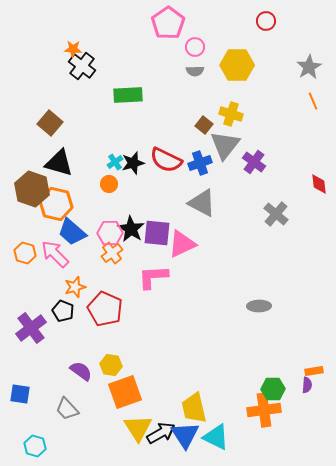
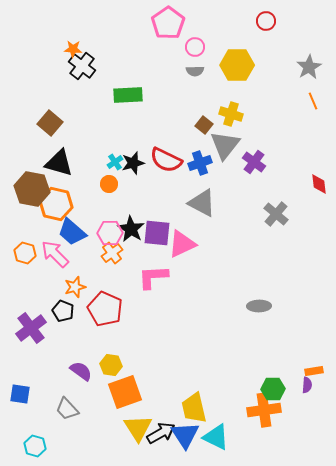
brown hexagon at (32, 189): rotated 8 degrees counterclockwise
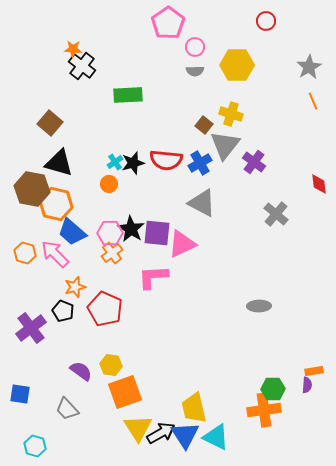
red semicircle at (166, 160): rotated 20 degrees counterclockwise
blue cross at (200, 163): rotated 10 degrees counterclockwise
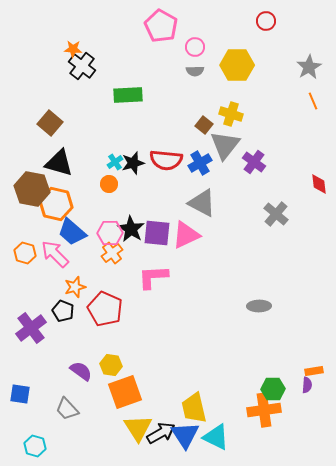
pink pentagon at (168, 23): moved 7 px left, 3 px down; rotated 8 degrees counterclockwise
pink triangle at (182, 244): moved 4 px right, 9 px up
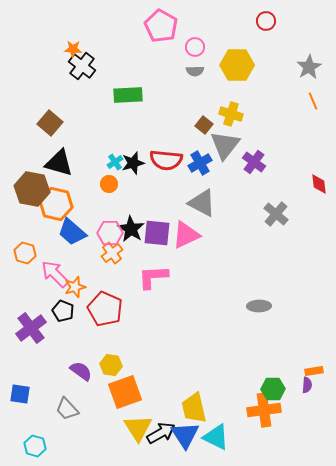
pink arrow at (55, 254): moved 20 px down
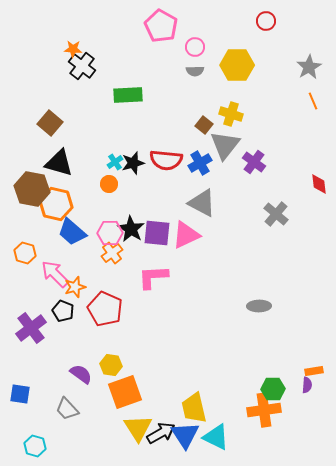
purple semicircle at (81, 371): moved 3 px down
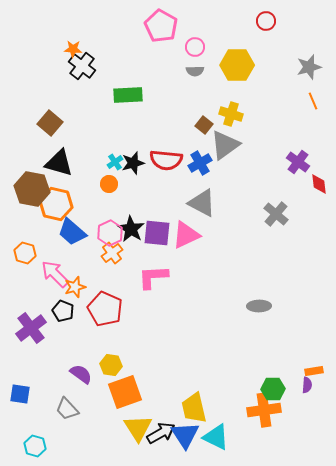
gray star at (309, 67): rotated 15 degrees clockwise
gray triangle at (225, 145): rotated 16 degrees clockwise
purple cross at (254, 162): moved 44 px right
pink hexagon at (110, 233): rotated 25 degrees counterclockwise
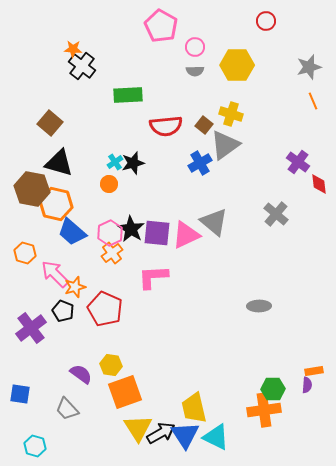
red semicircle at (166, 160): moved 34 px up; rotated 12 degrees counterclockwise
gray triangle at (202, 203): moved 12 px right, 19 px down; rotated 12 degrees clockwise
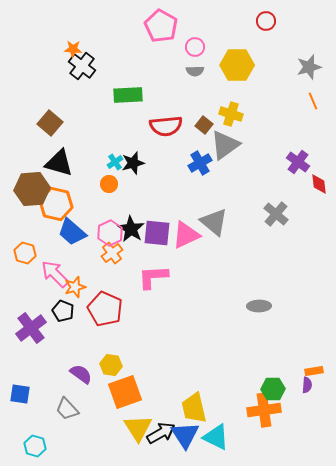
brown hexagon at (32, 189): rotated 16 degrees counterclockwise
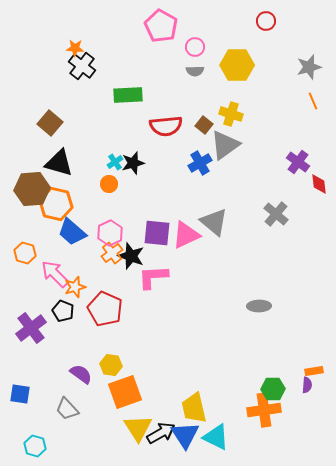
orange star at (73, 49): moved 2 px right, 1 px up
black star at (131, 229): moved 27 px down; rotated 12 degrees counterclockwise
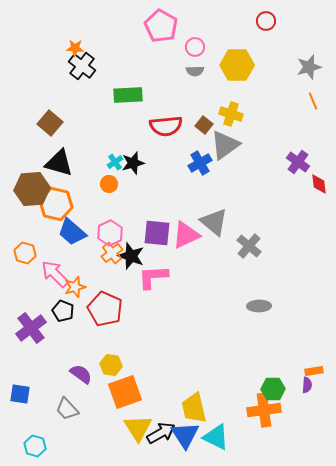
gray cross at (276, 214): moved 27 px left, 32 px down
